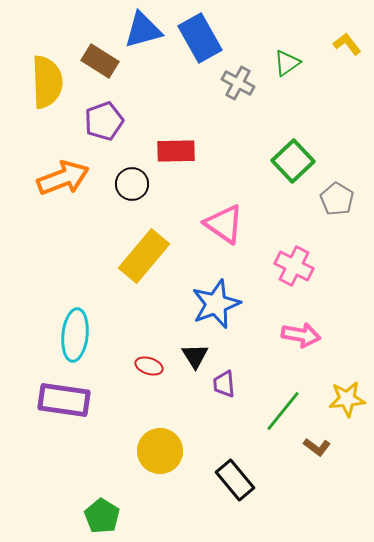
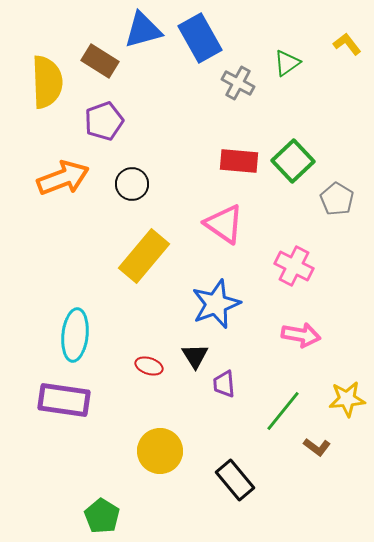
red rectangle: moved 63 px right, 10 px down; rotated 6 degrees clockwise
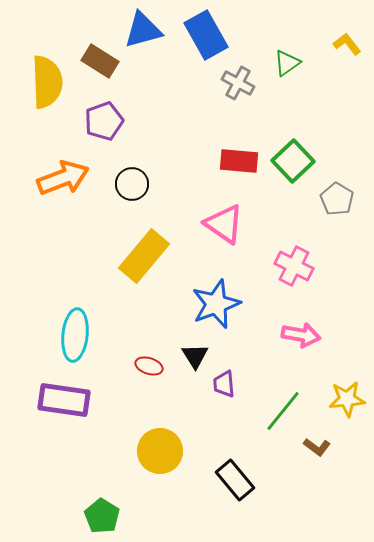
blue rectangle: moved 6 px right, 3 px up
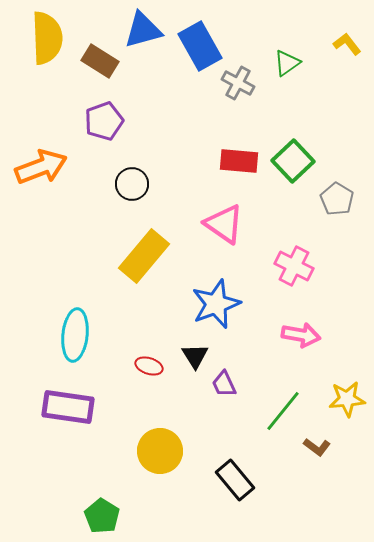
blue rectangle: moved 6 px left, 11 px down
yellow semicircle: moved 44 px up
orange arrow: moved 22 px left, 11 px up
purple trapezoid: rotated 20 degrees counterclockwise
purple rectangle: moved 4 px right, 7 px down
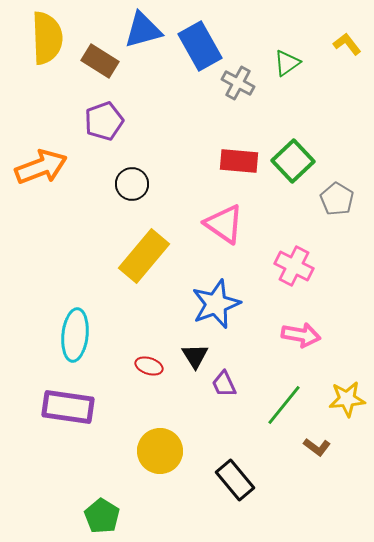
green line: moved 1 px right, 6 px up
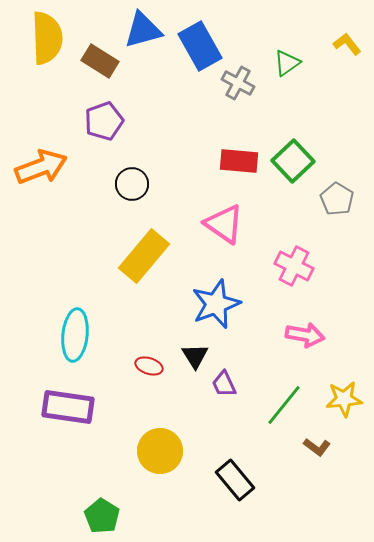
pink arrow: moved 4 px right
yellow star: moved 3 px left
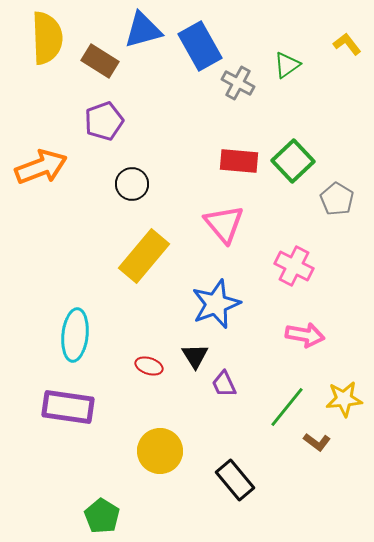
green triangle: moved 2 px down
pink triangle: rotated 15 degrees clockwise
green line: moved 3 px right, 2 px down
brown L-shape: moved 5 px up
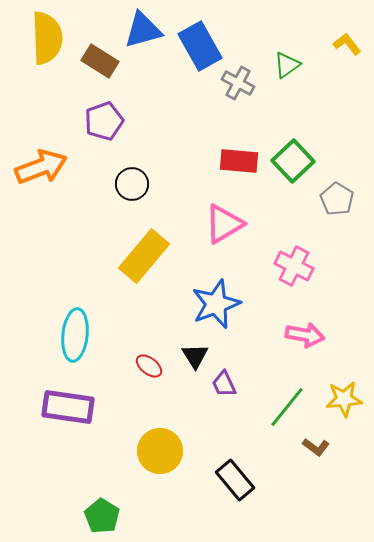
pink triangle: rotated 39 degrees clockwise
red ellipse: rotated 20 degrees clockwise
brown L-shape: moved 1 px left, 5 px down
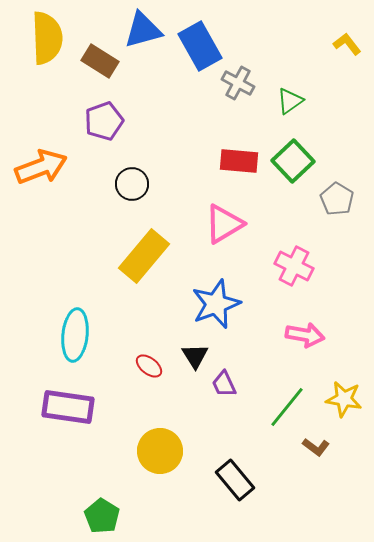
green triangle: moved 3 px right, 36 px down
yellow star: rotated 15 degrees clockwise
